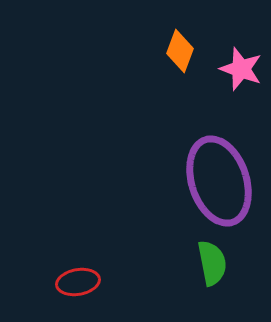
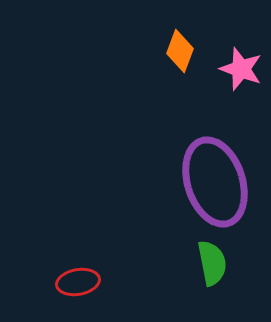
purple ellipse: moved 4 px left, 1 px down
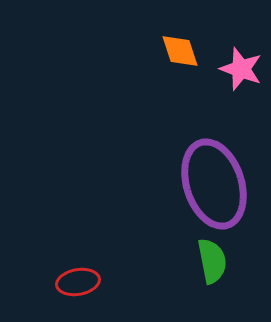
orange diamond: rotated 39 degrees counterclockwise
purple ellipse: moved 1 px left, 2 px down
green semicircle: moved 2 px up
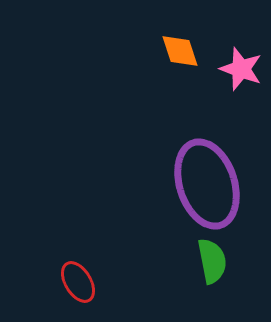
purple ellipse: moved 7 px left
red ellipse: rotated 69 degrees clockwise
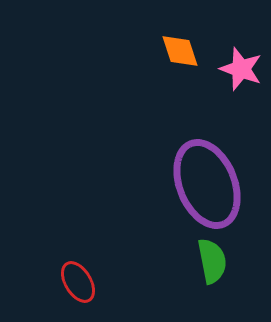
purple ellipse: rotated 4 degrees counterclockwise
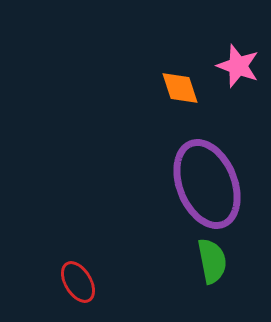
orange diamond: moved 37 px down
pink star: moved 3 px left, 3 px up
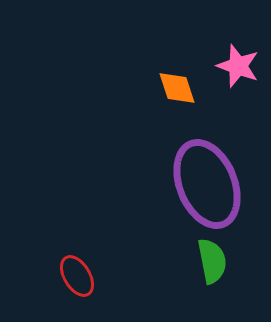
orange diamond: moved 3 px left
red ellipse: moved 1 px left, 6 px up
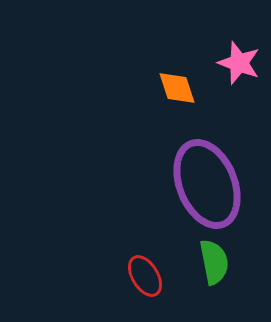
pink star: moved 1 px right, 3 px up
green semicircle: moved 2 px right, 1 px down
red ellipse: moved 68 px right
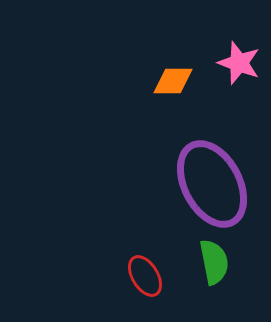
orange diamond: moved 4 px left, 7 px up; rotated 72 degrees counterclockwise
purple ellipse: moved 5 px right; rotated 6 degrees counterclockwise
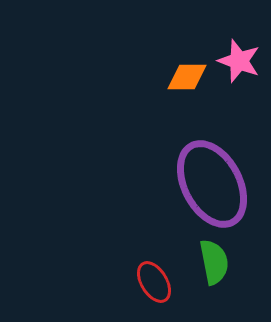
pink star: moved 2 px up
orange diamond: moved 14 px right, 4 px up
red ellipse: moved 9 px right, 6 px down
